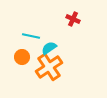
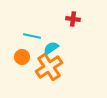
red cross: rotated 16 degrees counterclockwise
cyan line: moved 1 px right
cyan semicircle: moved 2 px right
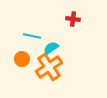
orange circle: moved 2 px down
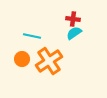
cyan semicircle: moved 23 px right, 15 px up
orange cross: moved 6 px up
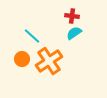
red cross: moved 1 px left, 3 px up
cyan line: rotated 30 degrees clockwise
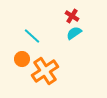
red cross: rotated 24 degrees clockwise
orange cross: moved 4 px left, 10 px down
